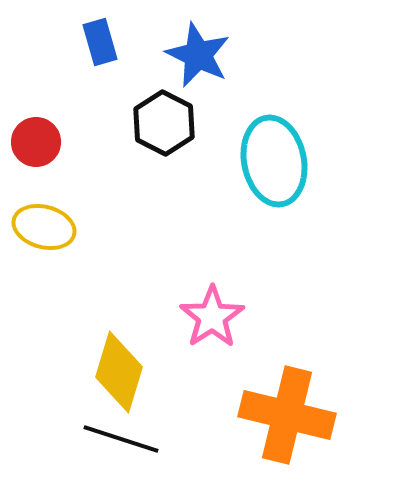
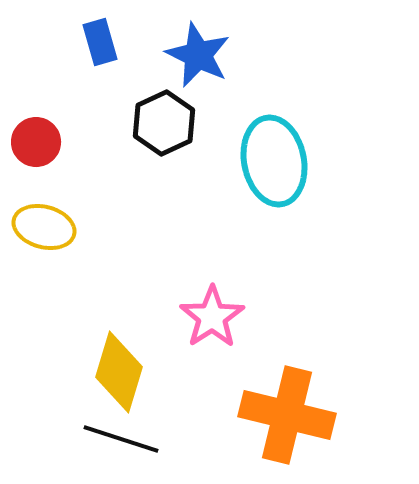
black hexagon: rotated 8 degrees clockwise
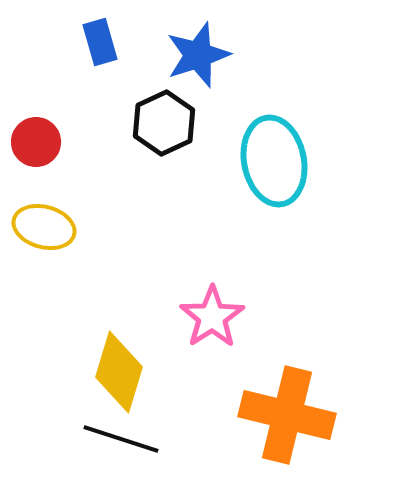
blue star: rotated 28 degrees clockwise
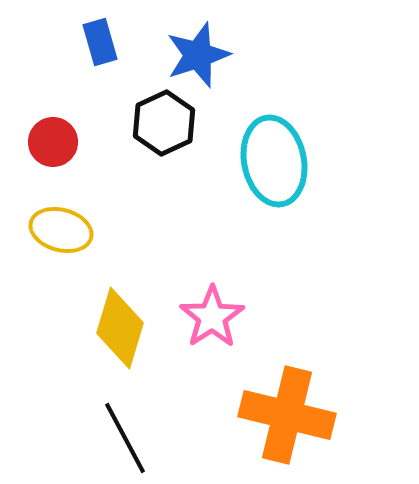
red circle: moved 17 px right
yellow ellipse: moved 17 px right, 3 px down
yellow diamond: moved 1 px right, 44 px up
black line: moved 4 px right, 1 px up; rotated 44 degrees clockwise
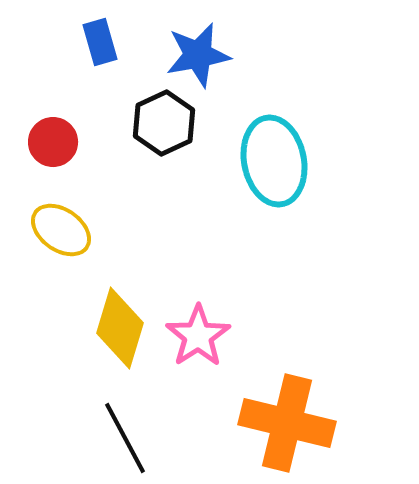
blue star: rotated 8 degrees clockwise
yellow ellipse: rotated 20 degrees clockwise
pink star: moved 14 px left, 19 px down
orange cross: moved 8 px down
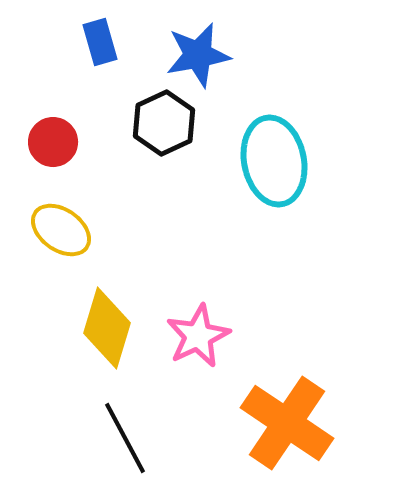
yellow diamond: moved 13 px left
pink star: rotated 8 degrees clockwise
orange cross: rotated 20 degrees clockwise
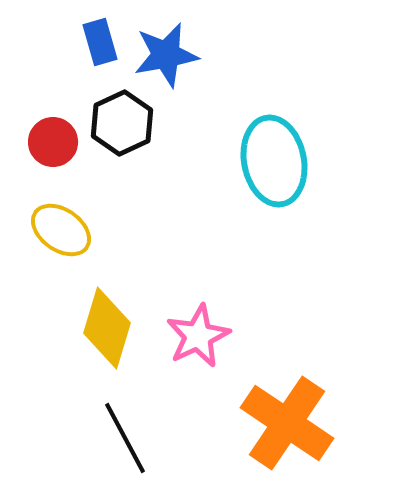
blue star: moved 32 px left
black hexagon: moved 42 px left
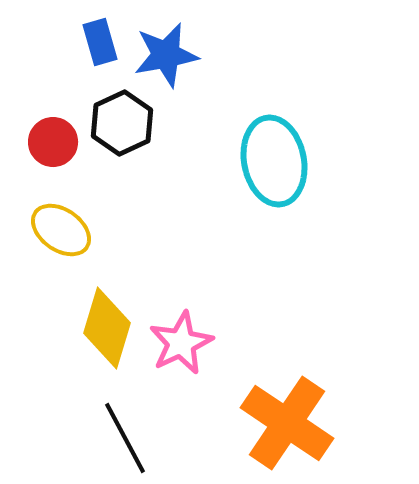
pink star: moved 17 px left, 7 px down
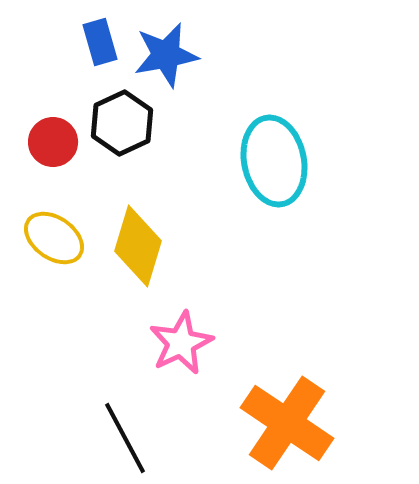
yellow ellipse: moved 7 px left, 8 px down
yellow diamond: moved 31 px right, 82 px up
